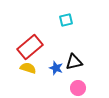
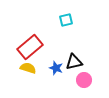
pink circle: moved 6 px right, 8 px up
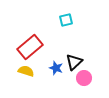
black triangle: rotated 30 degrees counterclockwise
yellow semicircle: moved 2 px left, 3 px down
pink circle: moved 2 px up
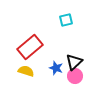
pink circle: moved 9 px left, 2 px up
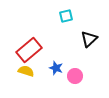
cyan square: moved 4 px up
red rectangle: moved 1 px left, 3 px down
black triangle: moved 15 px right, 23 px up
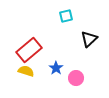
blue star: rotated 16 degrees clockwise
pink circle: moved 1 px right, 2 px down
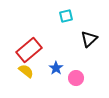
yellow semicircle: rotated 21 degrees clockwise
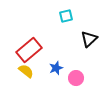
blue star: rotated 16 degrees clockwise
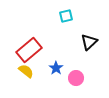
black triangle: moved 3 px down
blue star: rotated 16 degrees counterclockwise
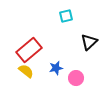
blue star: rotated 24 degrees clockwise
